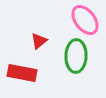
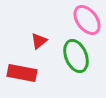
pink ellipse: moved 2 px right
green ellipse: rotated 24 degrees counterclockwise
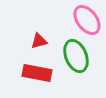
red triangle: rotated 24 degrees clockwise
red rectangle: moved 15 px right
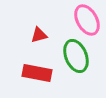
pink ellipse: rotated 8 degrees clockwise
red triangle: moved 6 px up
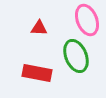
pink ellipse: rotated 8 degrees clockwise
red triangle: moved 7 px up; rotated 18 degrees clockwise
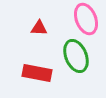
pink ellipse: moved 1 px left, 1 px up
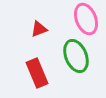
red triangle: moved 1 px down; rotated 24 degrees counterclockwise
red rectangle: rotated 56 degrees clockwise
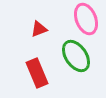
green ellipse: rotated 12 degrees counterclockwise
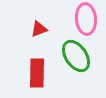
pink ellipse: rotated 16 degrees clockwise
red rectangle: rotated 24 degrees clockwise
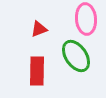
red rectangle: moved 2 px up
